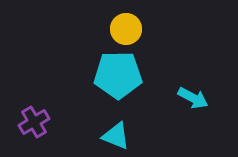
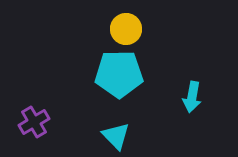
cyan pentagon: moved 1 px right, 1 px up
cyan arrow: moved 1 px left, 1 px up; rotated 72 degrees clockwise
cyan triangle: rotated 24 degrees clockwise
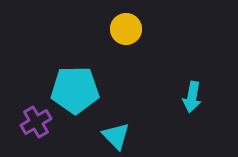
cyan pentagon: moved 44 px left, 16 px down
purple cross: moved 2 px right
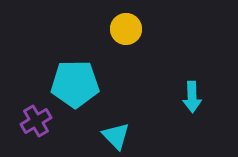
cyan pentagon: moved 6 px up
cyan arrow: rotated 12 degrees counterclockwise
purple cross: moved 1 px up
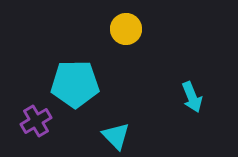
cyan arrow: rotated 20 degrees counterclockwise
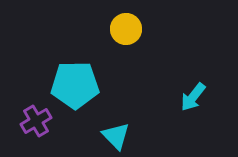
cyan pentagon: moved 1 px down
cyan arrow: moved 1 px right; rotated 60 degrees clockwise
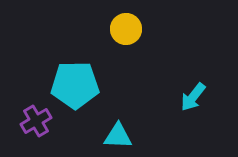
cyan triangle: moved 2 px right; rotated 44 degrees counterclockwise
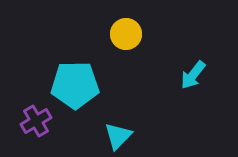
yellow circle: moved 5 px down
cyan arrow: moved 22 px up
cyan triangle: rotated 48 degrees counterclockwise
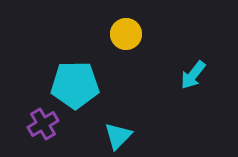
purple cross: moved 7 px right, 3 px down
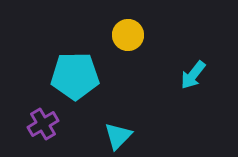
yellow circle: moved 2 px right, 1 px down
cyan pentagon: moved 9 px up
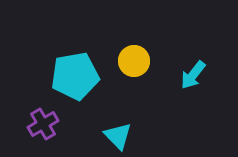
yellow circle: moved 6 px right, 26 px down
cyan pentagon: rotated 9 degrees counterclockwise
cyan triangle: rotated 28 degrees counterclockwise
